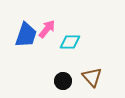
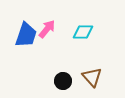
cyan diamond: moved 13 px right, 10 px up
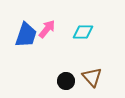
black circle: moved 3 px right
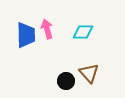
pink arrow: rotated 54 degrees counterclockwise
blue trapezoid: rotated 20 degrees counterclockwise
brown triangle: moved 3 px left, 4 px up
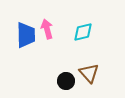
cyan diamond: rotated 15 degrees counterclockwise
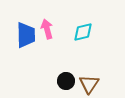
brown triangle: moved 11 px down; rotated 15 degrees clockwise
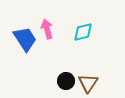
blue trapezoid: moved 1 px left, 4 px down; rotated 32 degrees counterclockwise
brown triangle: moved 1 px left, 1 px up
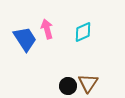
cyan diamond: rotated 10 degrees counterclockwise
black circle: moved 2 px right, 5 px down
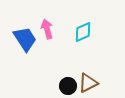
brown triangle: rotated 30 degrees clockwise
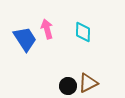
cyan diamond: rotated 65 degrees counterclockwise
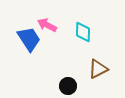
pink arrow: moved 4 px up; rotated 48 degrees counterclockwise
blue trapezoid: moved 4 px right
brown triangle: moved 10 px right, 14 px up
